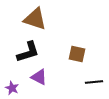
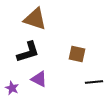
purple triangle: moved 2 px down
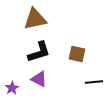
brown triangle: rotated 30 degrees counterclockwise
black L-shape: moved 11 px right
purple star: rotated 16 degrees clockwise
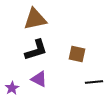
black L-shape: moved 3 px left, 2 px up
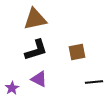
brown square: moved 2 px up; rotated 24 degrees counterclockwise
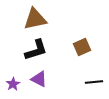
brown square: moved 5 px right, 5 px up; rotated 12 degrees counterclockwise
purple star: moved 1 px right, 4 px up
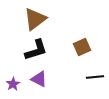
brown triangle: rotated 25 degrees counterclockwise
black line: moved 1 px right, 5 px up
